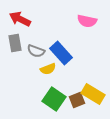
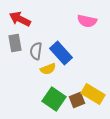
gray semicircle: rotated 78 degrees clockwise
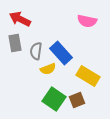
yellow rectangle: moved 5 px left, 18 px up
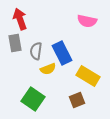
red arrow: rotated 45 degrees clockwise
blue rectangle: moved 1 px right; rotated 15 degrees clockwise
green square: moved 21 px left
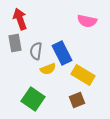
yellow rectangle: moved 5 px left, 1 px up
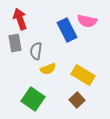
blue rectangle: moved 5 px right, 23 px up
brown square: rotated 21 degrees counterclockwise
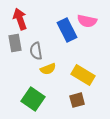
gray semicircle: rotated 18 degrees counterclockwise
brown square: rotated 28 degrees clockwise
